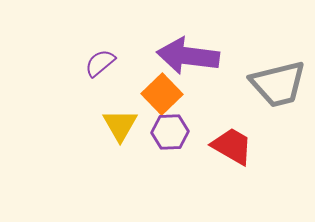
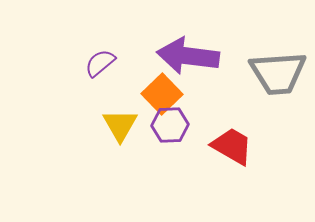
gray trapezoid: moved 11 px up; rotated 10 degrees clockwise
purple hexagon: moved 7 px up
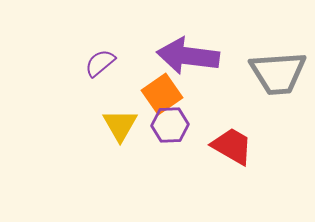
orange square: rotated 9 degrees clockwise
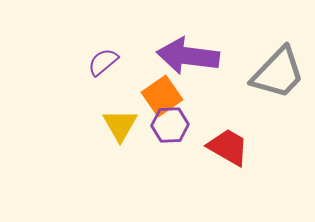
purple semicircle: moved 3 px right, 1 px up
gray trapezoid: rotated 42 degrees counterclockwise
orange square: moved 2 px down
red trapezoid: moved 4 px left, 1 px down
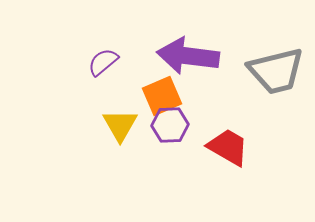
gray trapezoid: moved 2 px left, 2 px up; rotated 32 degrees clockwise
orange square: rotated 12 degrees clockwise
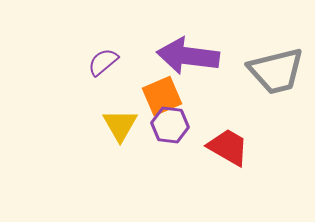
purple hexagon: rotated 9 degrees clockwise
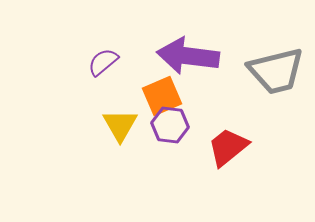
red trapezoid: rotated 69 degrees counterclockwise
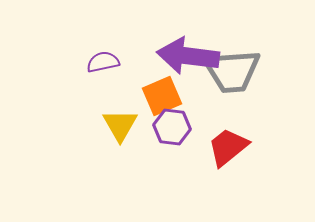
purple semicircle: rotated 28 degrees clockwise
gray trapezoid: moved 44 px left; rotated 10 degrees clockwise
purple hexagon: moved 2 px right, 2 px down
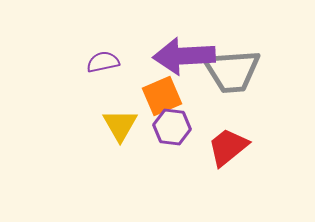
purple arrow: moved 4 px left; rotated 10 degrees counterclockwise
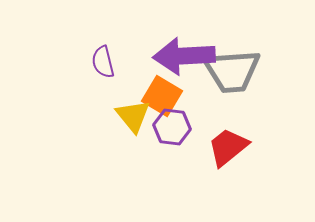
purple semicircle: rotated 92 degrees counterclockwise
orange square: rotated 36 degrees counterclockwise
yellow triangle: moved 13 px right, 9 px up; rotated 9 degrees counterclockwise
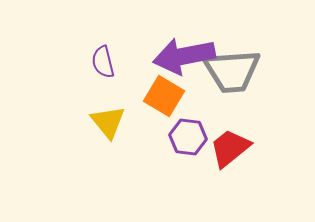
purple arrow: rotated 8 degrees counterclockwise
orange square: moved 2 px right
yellow triangle: moved 25 px left, 6 px down
purple hexagon: moved 16 px right, 10 px down
red trapezoid: moved 2 px right, 1 px down
